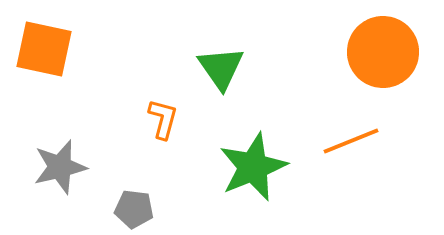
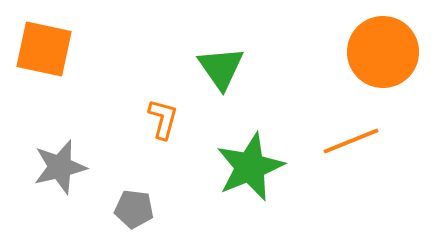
green star: moved 3 px left
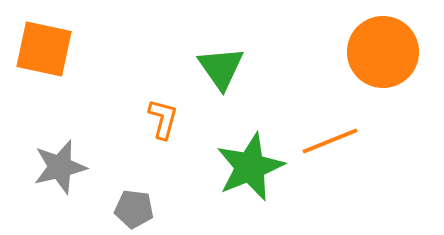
orange line: moved 21 px left
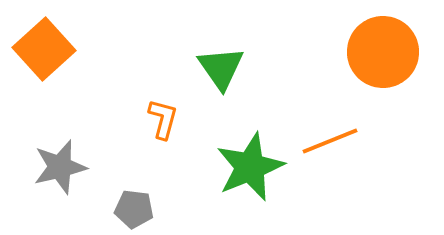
orange square: rotated 36 degrees clockwise
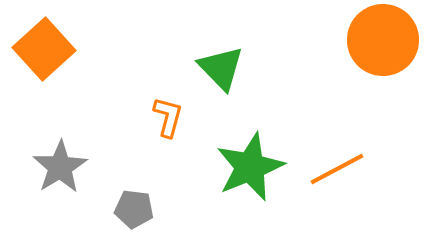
orange circle: moved 12 px up
green triangle: rotated 9 degrees counterclockwise
orange L-shape: moved 5 px right, 2 px up
orange line: moved 7 px right, 28 px down; rotated 6 degrees counterclockwise
gray star: rotated 18 degrees counterclockwise
